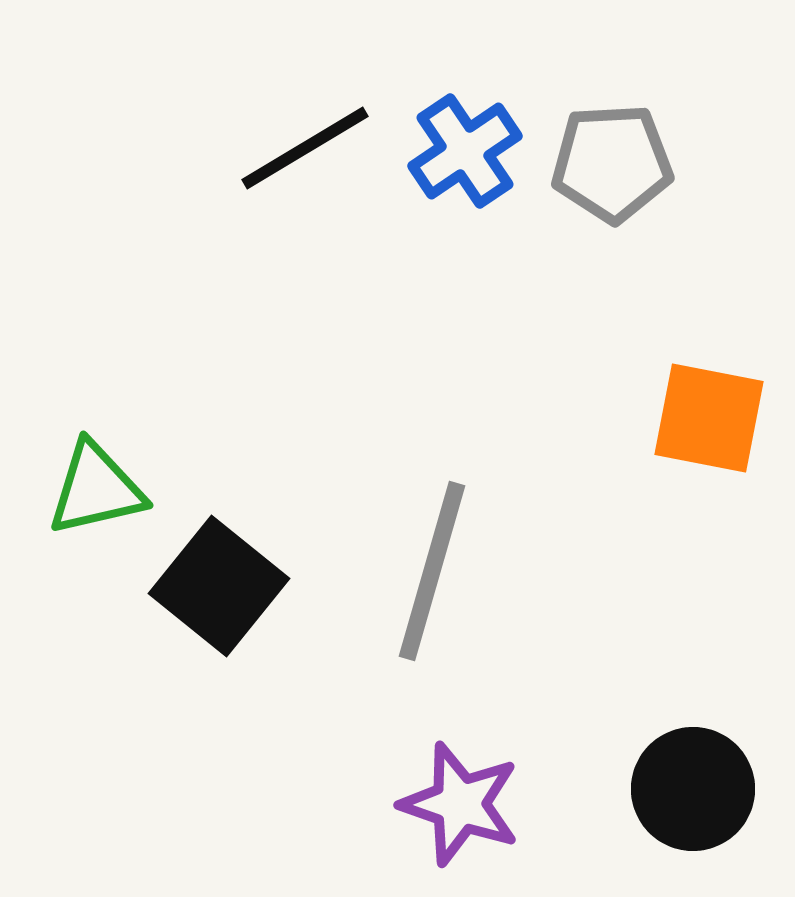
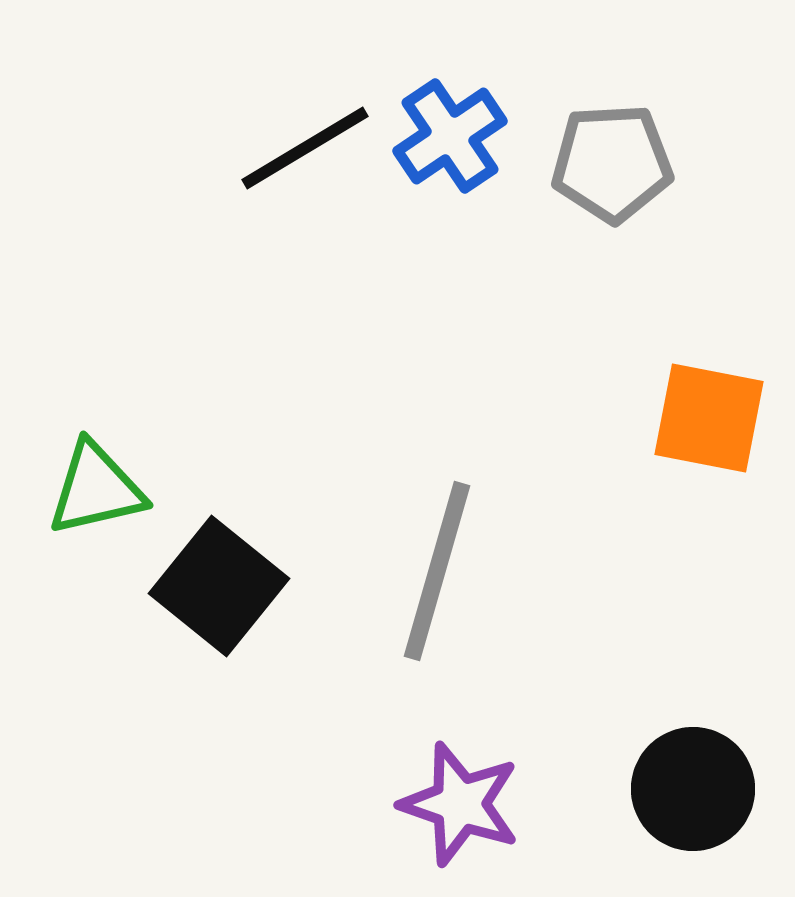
blue cross: moved 15 px left, 15 px up
gray line: moved 5 px right
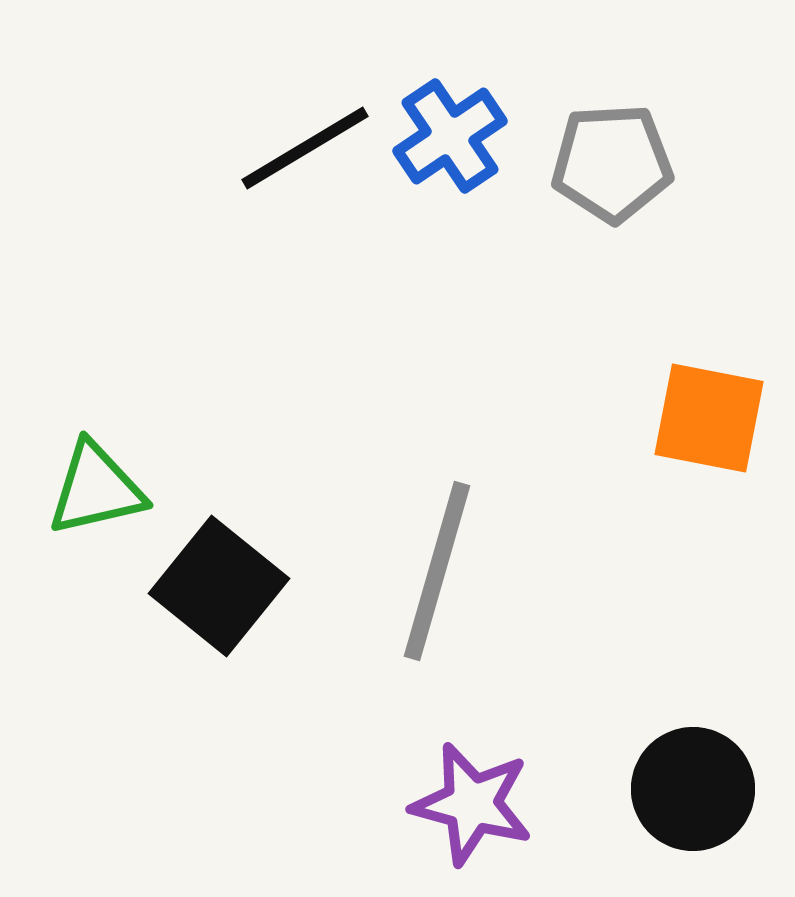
purple star: moved 12 px right; rotated 4 degrees counterclockwise
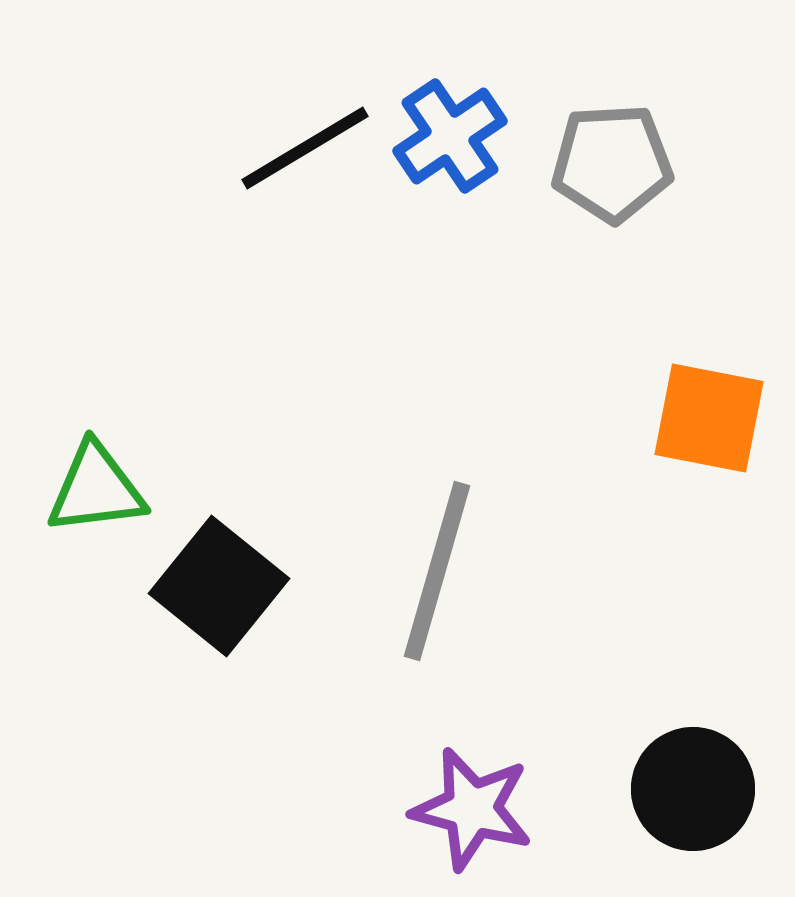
green triangle: rotated 6 degrees clockwise
purple star: moved 5 px down
